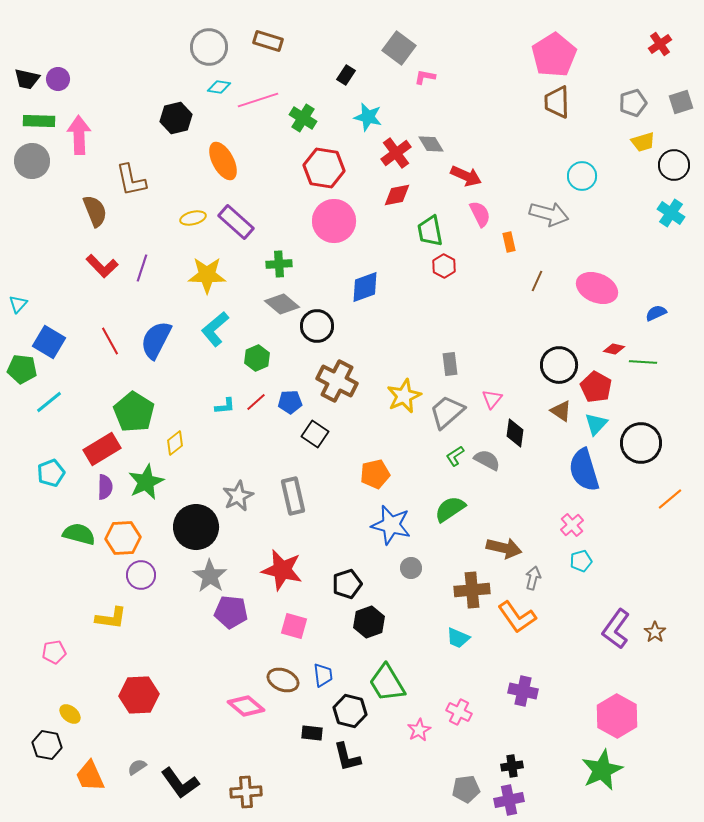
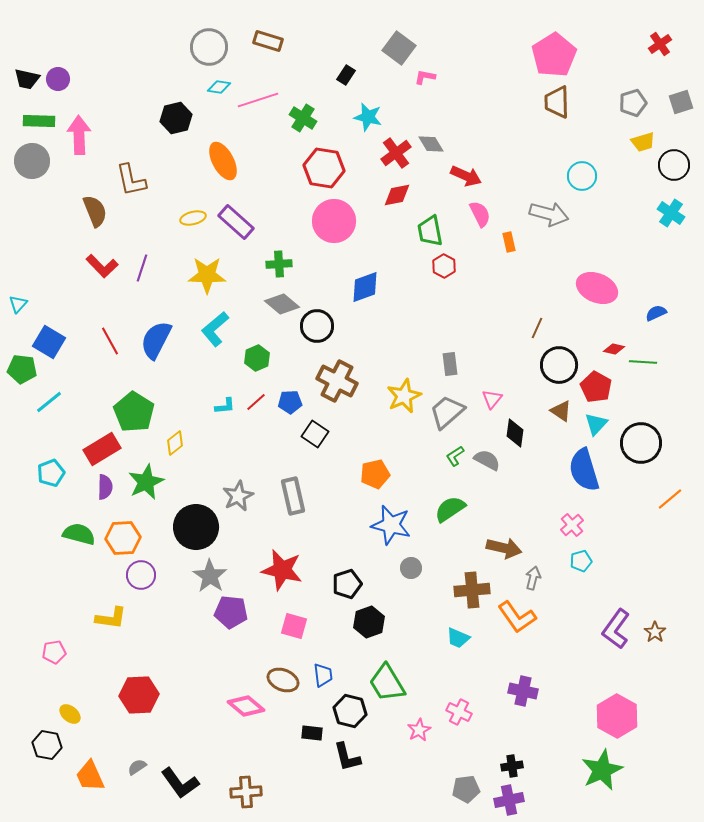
brown line at (537, 281): moved 47 px down
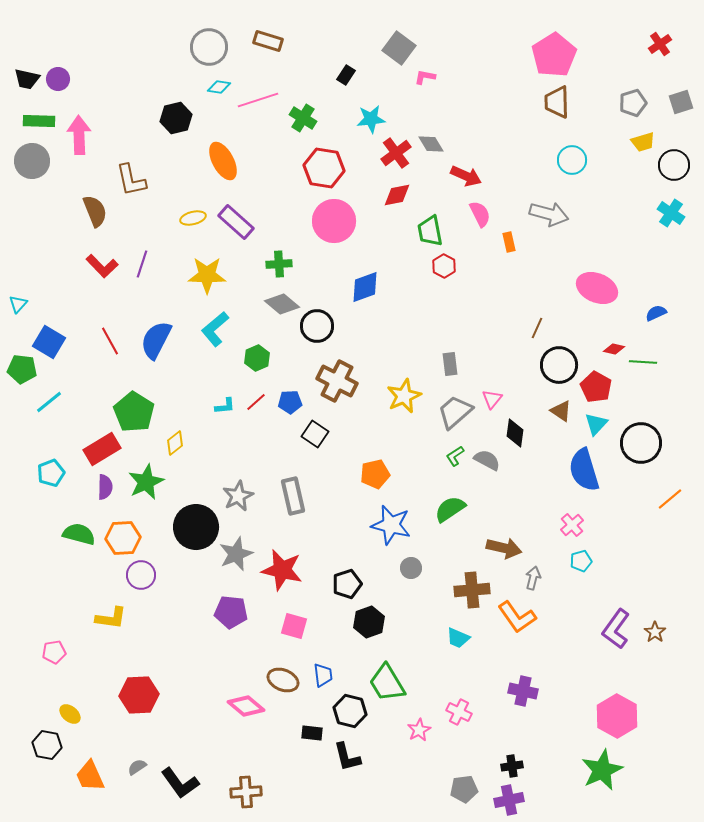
cyan star at (368, 117): moved 3 px right, 2 px down; rotated 20 degrees counterclockwise
cyan circle at (582, 176): moved 10 px left, 16 px up
purple line at (142, 268): moved 4 px up
gray trapezoid at (447, 412): moved 8 px right
gray star at (210, 576): moved 26 px right, 22 px up; rotated 16 degrees clockwise
gray pentagon at (466, 789): moved 2 px left
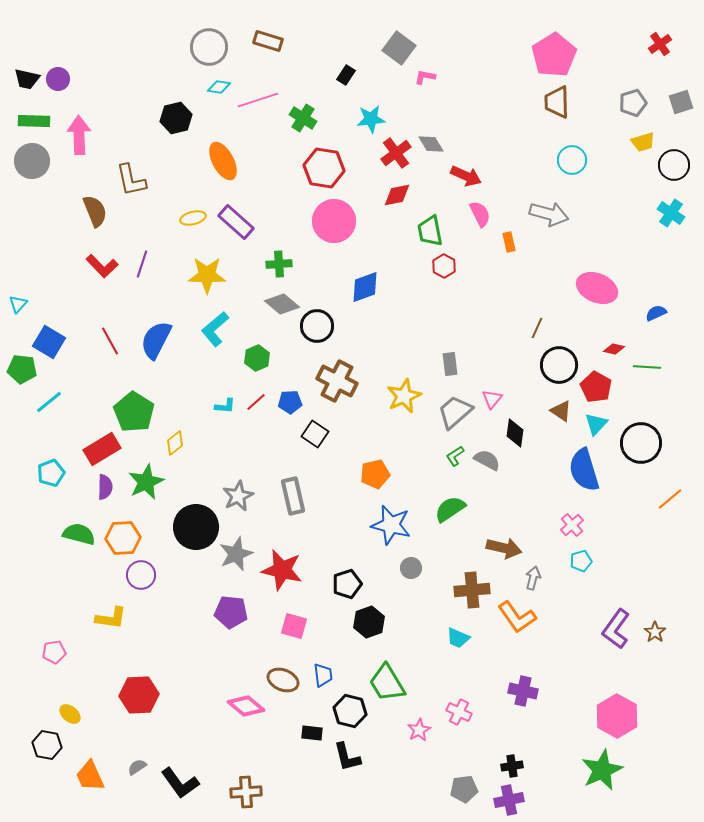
green rectangle at (39, 121): moved 5 px left
green line at (643, 362): moved 4 px right, 5 px down
cyan L-shape at (225, 406): rotated 10 degrees clockwise
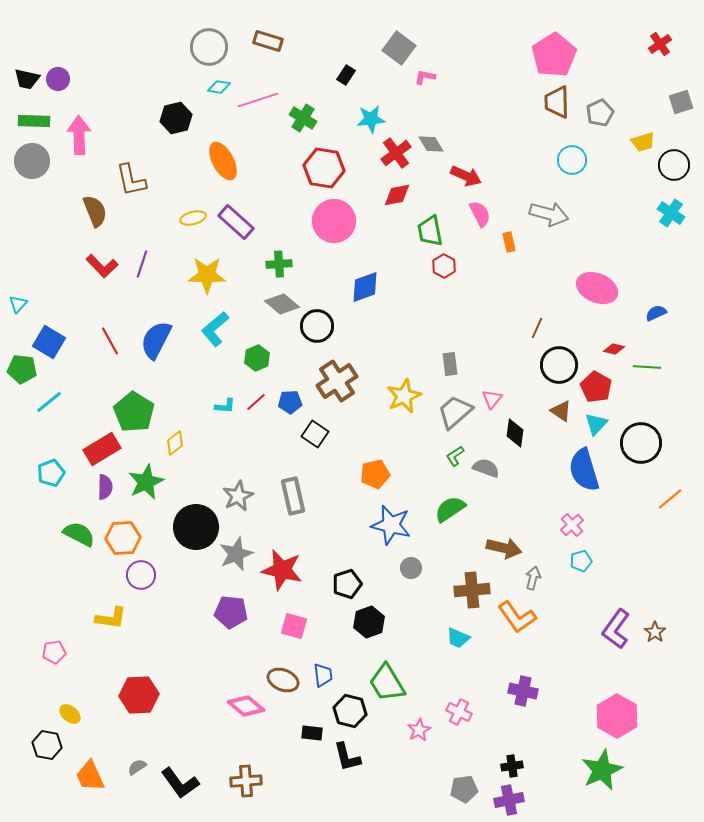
gray pentagon at (633, 103): moved 33 px left, 10 px down; rotated 8 degrees counterclockwise
brown cross at (337, 381): rotated 30 degrees clockwise
gray semicircle at (487, 460): moved 1 px left, 8 px down; rotated 8 degrees counterclockwise
green semicircle at (79, 534): rotated 12 degrees clockwise
brown cross at (246, 792): moved 11 px up
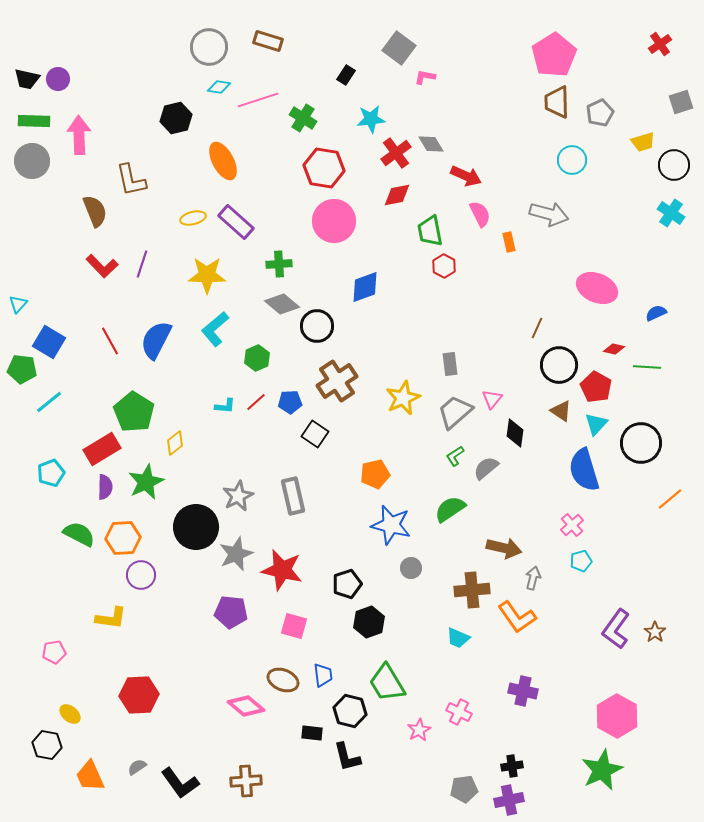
yellow star at (404, 396): moved 1 px left, 2 px down
gray semicircle at (486, 468): rotated 60 degrees counterclockwise
